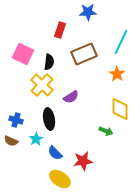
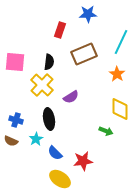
blue star: moved 2 px down
pink square: moved 8 px left, 8 px down; rotated 20 degrees counterclockwise
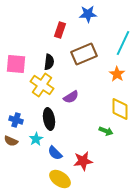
cyan line: moved 2 px right, 1 px down
pink square: moved 1 px right, 2 px down
yellow cross: rotated 10 degrees counterclockwise
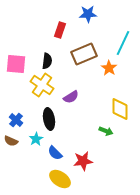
black semicircle: moved 2 px left, 1 px up
orange star: moved 8 px left, 6 px up
blue cross: rotated 24 degrees clockwise
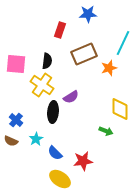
orange star: rotated 21 degrees clockwise
black ellipse: moved 4 px right, 7 px up; rotated 15 degrees clockwise
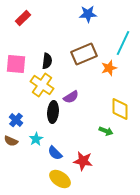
red rectangle: moved 37 px left, 12 px up; rotated 28 degrees clockwise
red star: rotated 18 degrees clockwise
